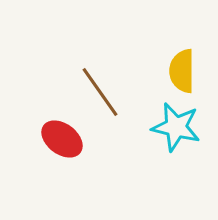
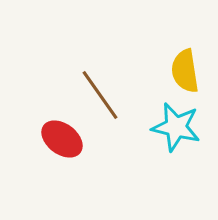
yellow semicircle: moved 3 px right; rotated 9 degrees counterclockwise
brown line: moved 3 px down
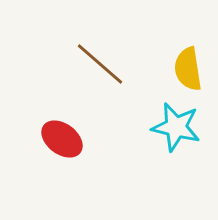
yellow semicircle: moved 3 px right, 2 px up
brown line: moved 31 px up; rotated 14 degrees counterclockwise
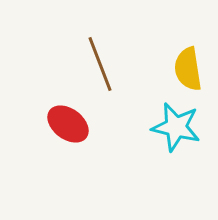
brown line: rotated 28 degrees clockwise
red ellipse: moved 6 px right, 15 px up
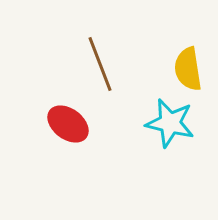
cyan star: moved 6 px left, 4 px up
